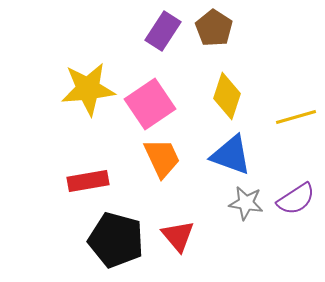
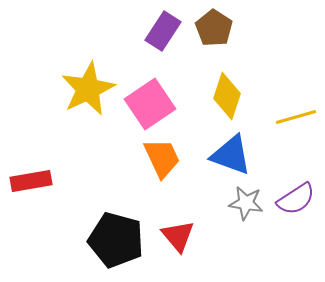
yellow star: rotated 20 degrees counterclockwise
red rectangle: moved 57 px left
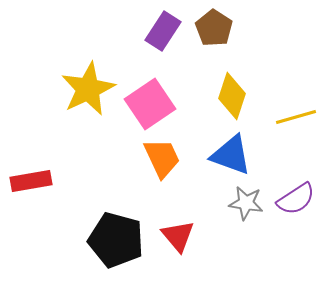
yellow diamond: moved 5 px right
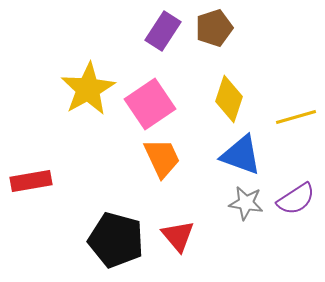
brown pentagon: rotated 21 degrees clockwise
yellow star: rotated 4 degrees counterclockwise
yellow diamond: moved 3 px left, 3 px down
blue triangle: moved 10 px right
